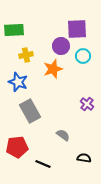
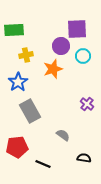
blue star: rotated 18 degrees clockwise
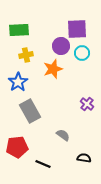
green rectangle: moved 5 px right
cyan circle: moved 1 px left, 3 px up
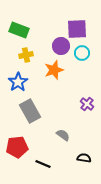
green rectangle: rotated 24 degrees clockwise
orange star: moved 1 px right, 1 px down
